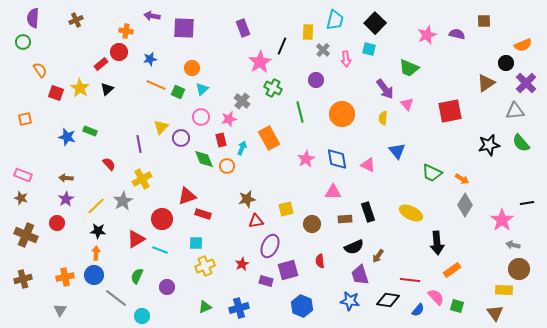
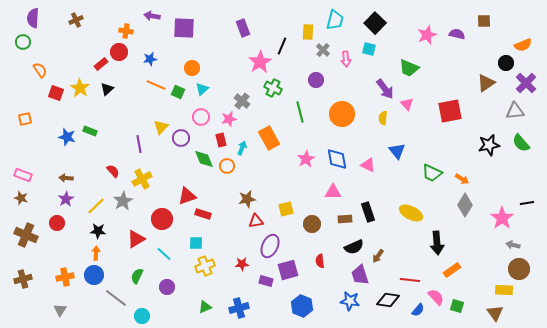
red semicircle at (109, 164): moved 4 px right, 7 px down
pink star at (502, 220): moved 2 px up
cyan line at (160, 250): moved 4 px right, 4 px down; rotated 21 degrees clockwise
red star at (242, 264): rotated 24 degrees clockwise
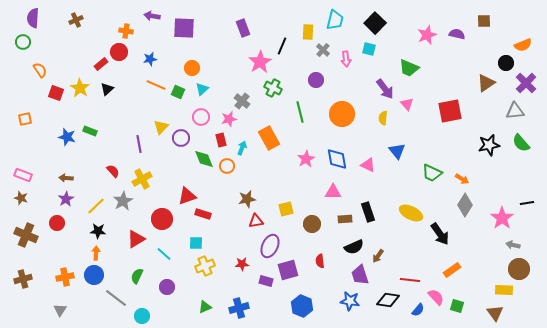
black arrow at (437, 243): moved 3 px right, 9 px up; rotated 30 degrees counterclockwise
